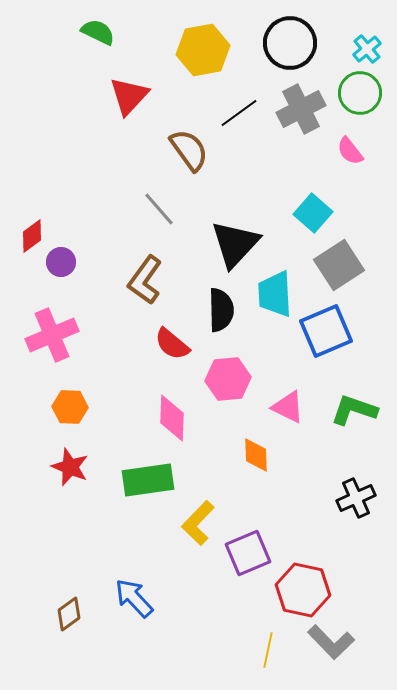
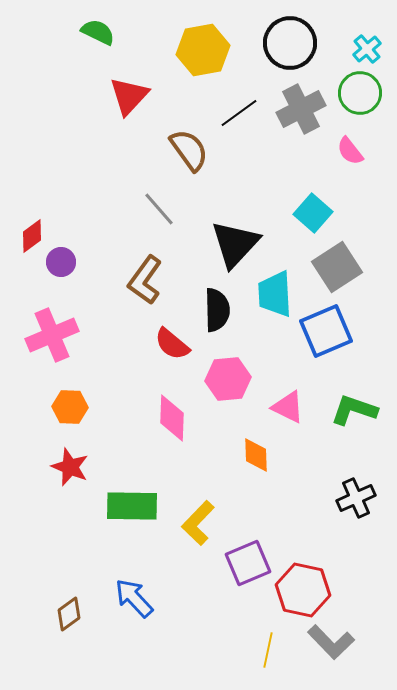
gray square: moved 2 px left, 2 px down
black semicircle: moved 4 px left
green rectangle: moved 16 px left, 26 px down; rotated 9 degrees clockwise
purple square: moved 10 px down
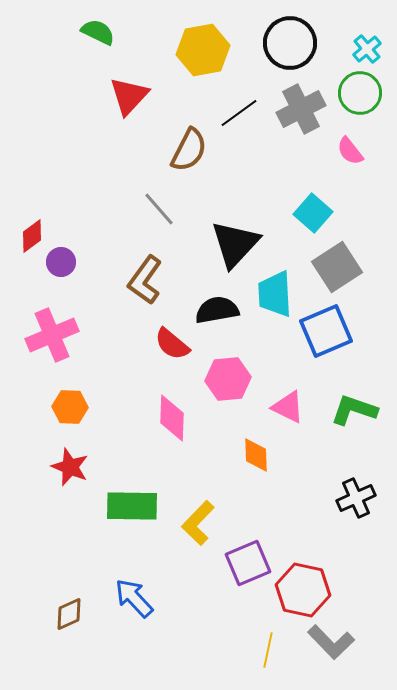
brown semicircle: rotated 63 degrees clockwise
black semicircle: rotated 99 degrees counterclockwise
brown diamond: rotated 12 degrees clockwise
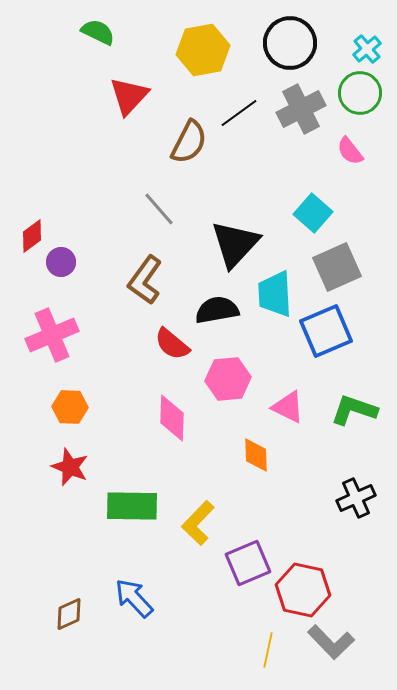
brown semicircle: moved 8 px up
gray square: rotated 9 degrees clockwise
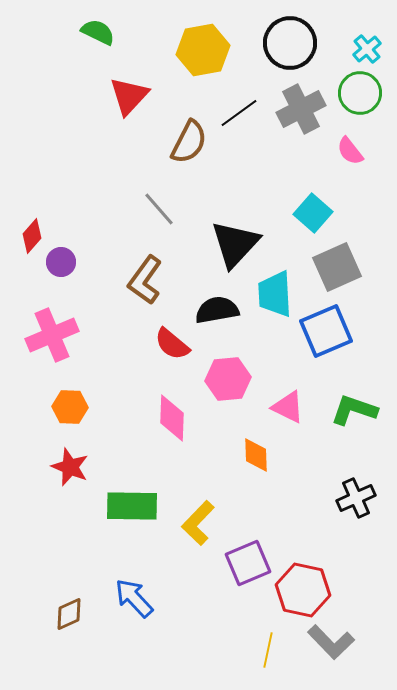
red diamond: rotated 12 degrees counterclockwise
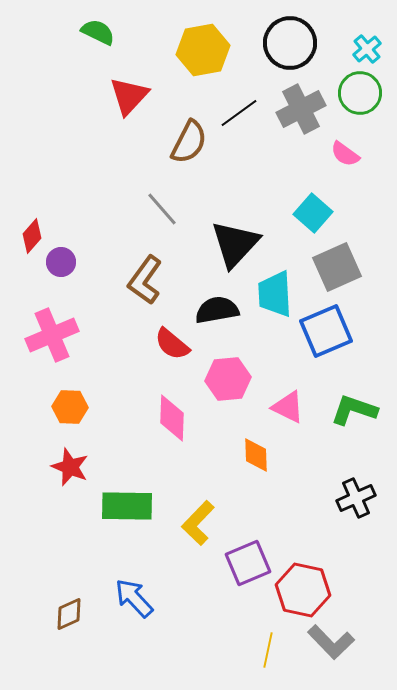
pink semicircle: moved 5 px left, 3 px down; rotated 16 degrees counterclockwise
gray line: moved 3 px right
green rectangle: moved 5 px left
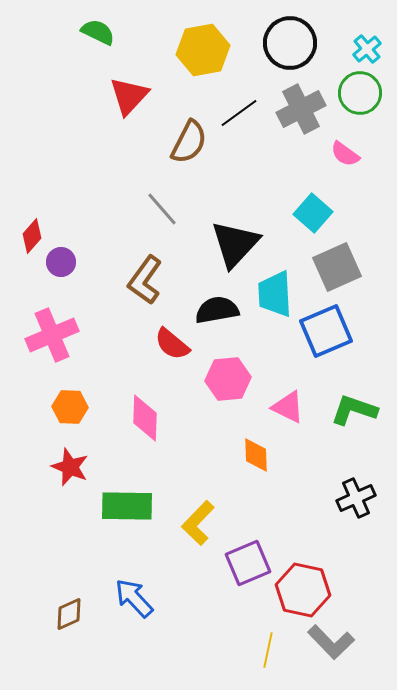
pink diamond: moved 27 px left
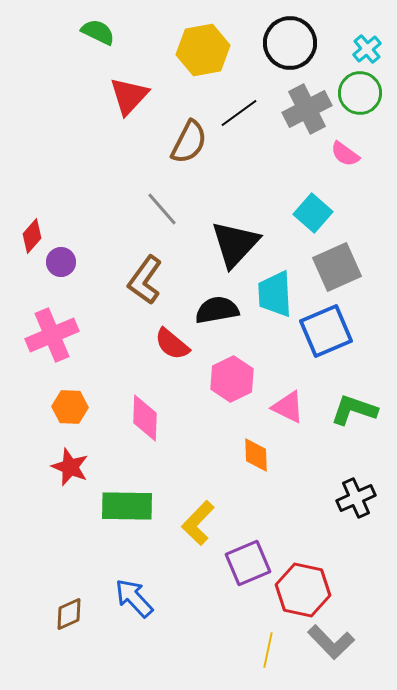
gray cross: moved 6 px right
pink hexagon: moved 4 px right; rotated 21 degrees counterclockwise
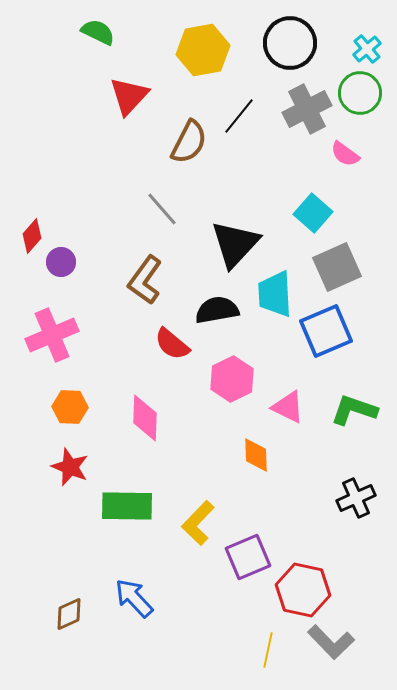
black line: moved 3 px down; rotated 15 degrees counterclockwise
purple square: moved 6 px up
